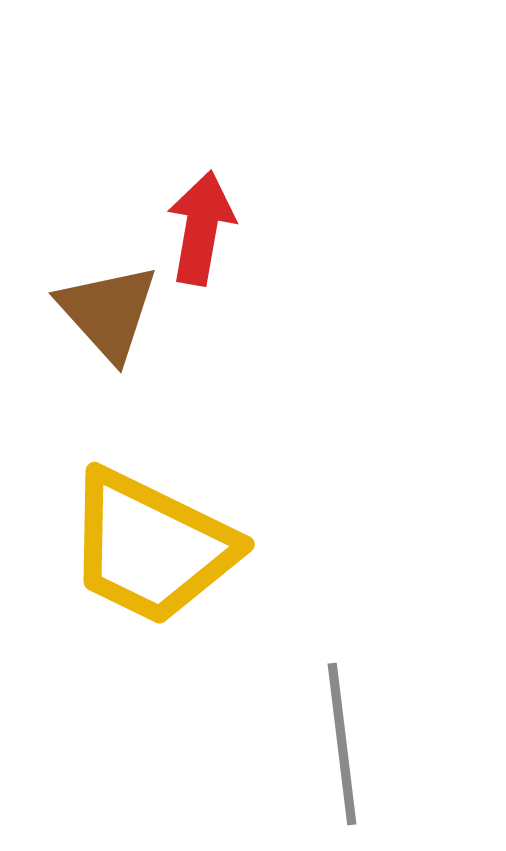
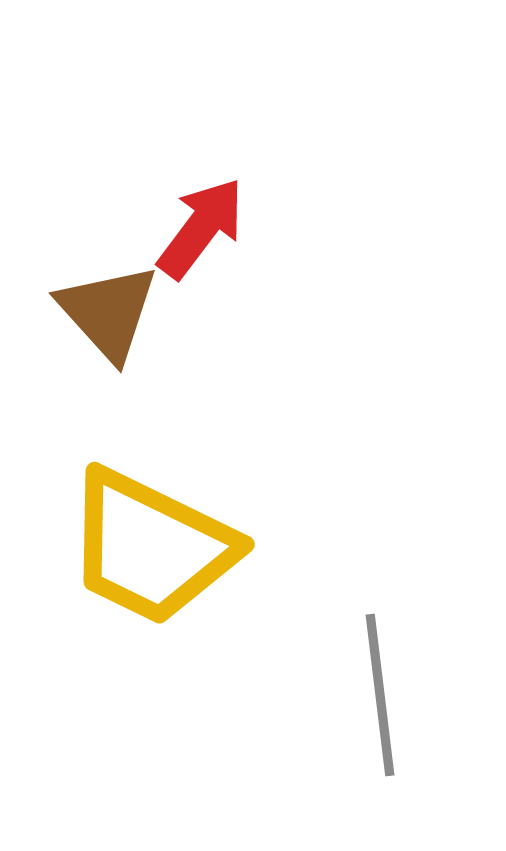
red arrow: rotated 27 degrees clockwise
gray line: moved 38 px right, 49 px up
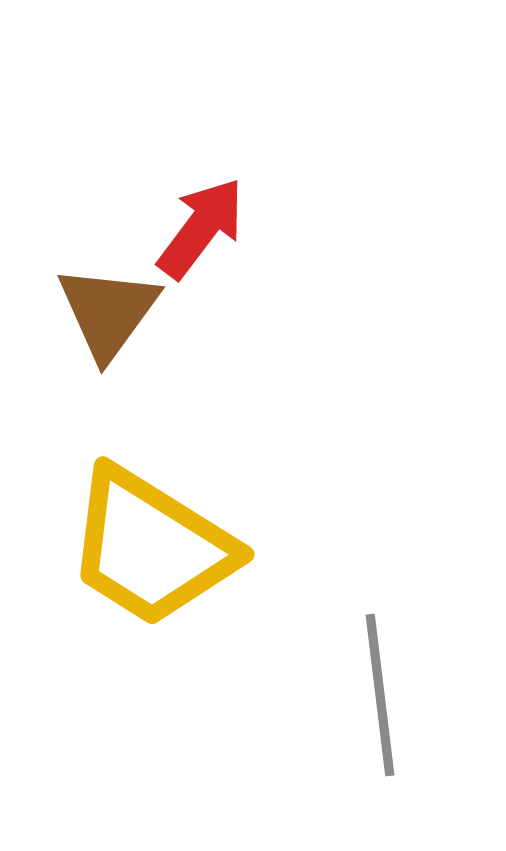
brown triangle: rotated 18 degrees clockwise
yellow trapezoid: rotated 6 degrees clockwise
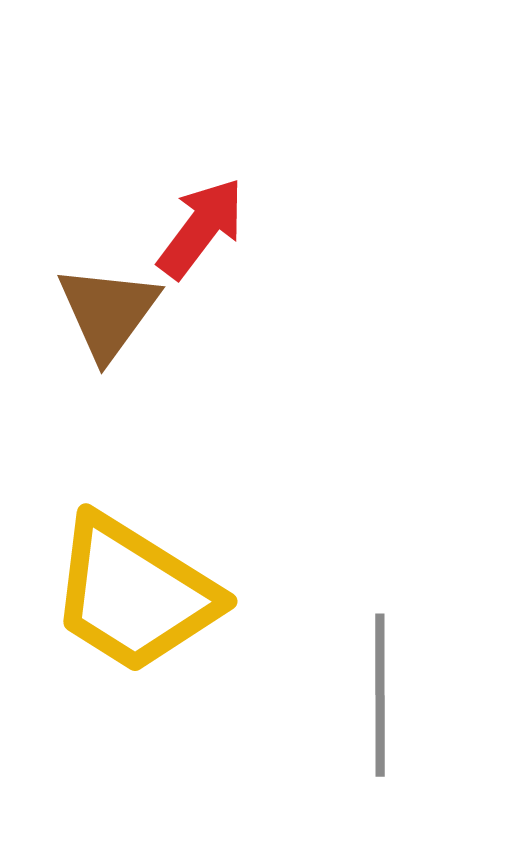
yellow trapezoid: moved 17 px left, 47 px down
gray line: rotated 7 degrees clockwise
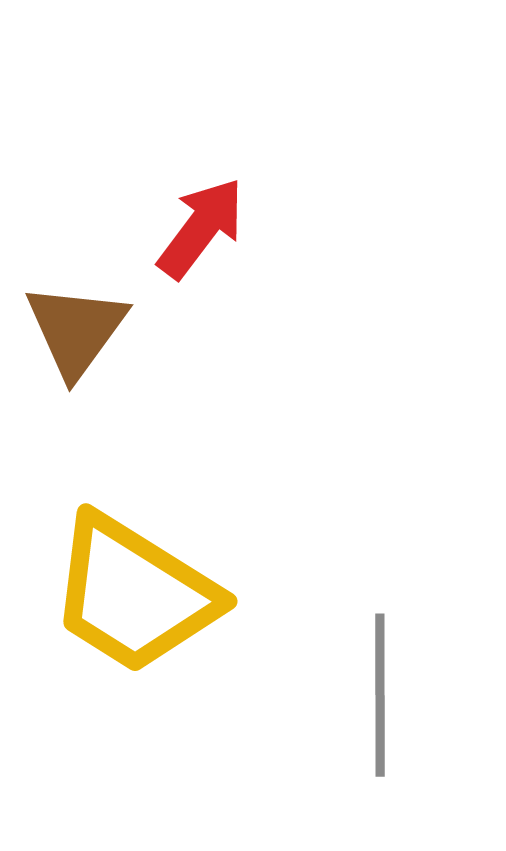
brown triangle: moved 32 px left, 18 px down
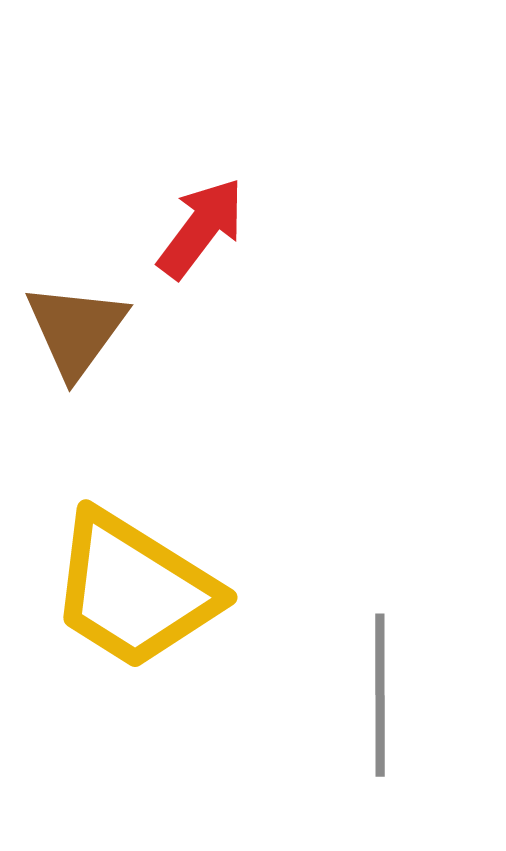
yellow trapezoid: moved 4 px up
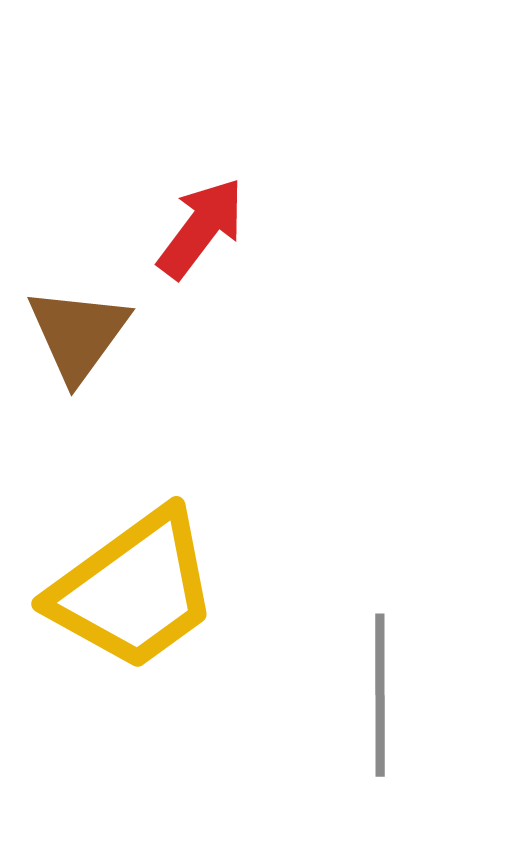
brown triangle: moved 2 px right, 4 px down
yellow trapezoid: rotated 68 degrees counterclockwise
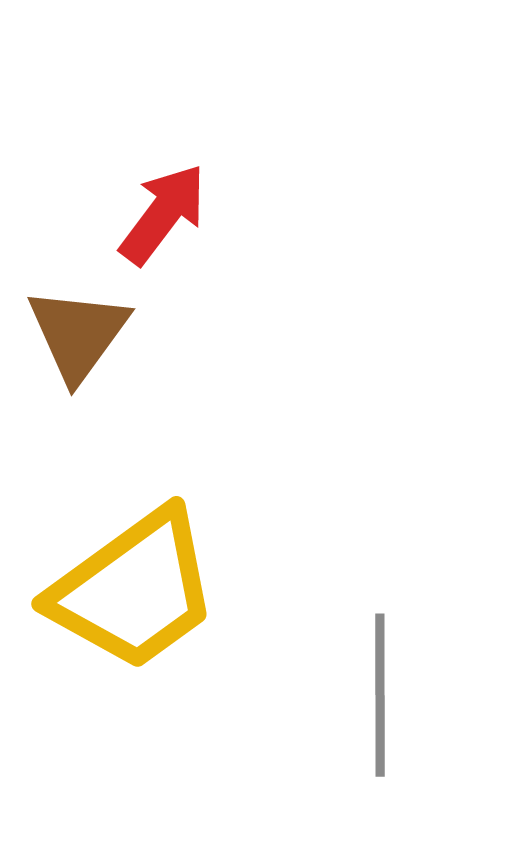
red arrow: moved 38 px left, 14 px up
